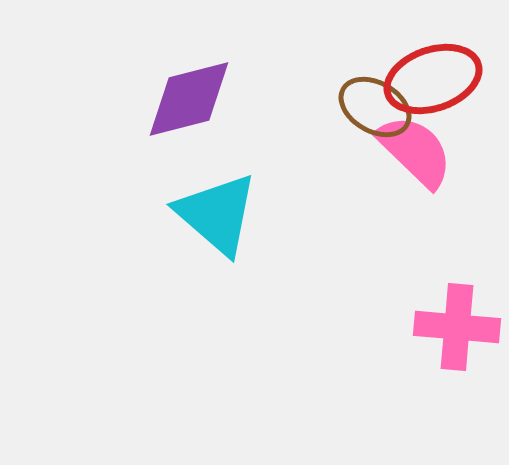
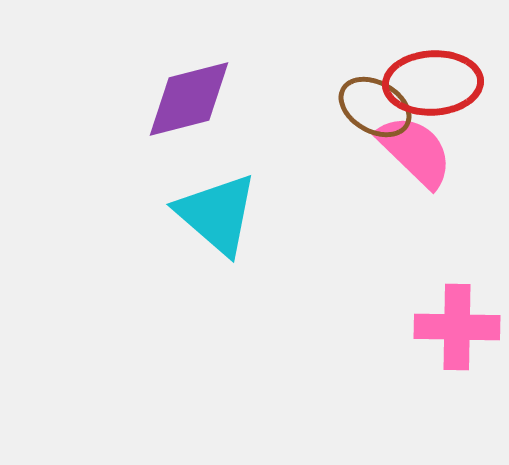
red ellipse: moved 4 px down; rotated 16 degrees clockwise
pink cross: rotated 4 degrees counterclockwise
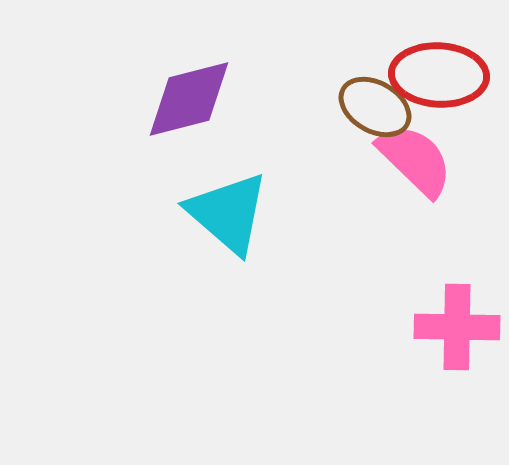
red ellipse: moved 6 px right, 8 px up; rotated 6 degrees clockwise
pink semicircle: moved 9 px down
cyan triangle: moved 11 px right, 1 px up
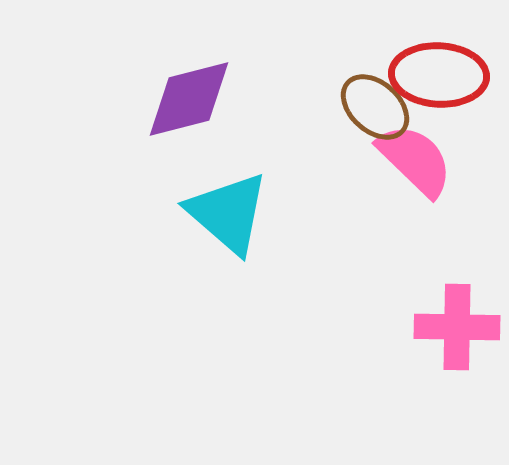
brown ellipse: rotated 12 degrees clockwise
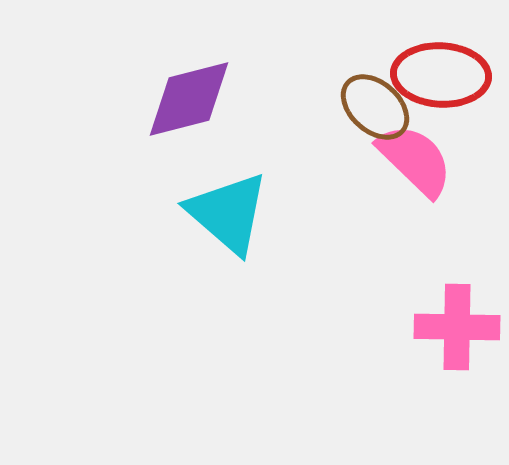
red ellipse: moved 2 px right
